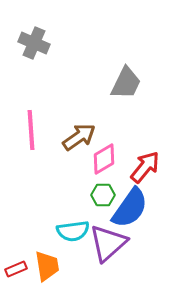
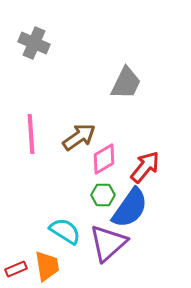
pink line: moved 4 px down
cyan semicircle: moved 8 px left; rotated 140 degrees counterclockwise
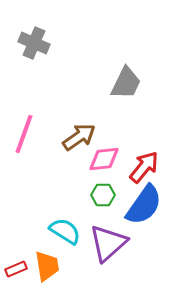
pink line: moved 7 px left; rotated 24 degrees clockwise
pink diamond: rotated 24 degrees clockwise
red arrow: moved 1 px left
blue semicircle: moved 14 px right, 3 px up
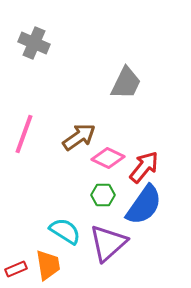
pink diamond: moved 4 px right, 1 px up; rotated 32 degrees clockwise
orange trapezoid: moved 1 px right, 1 px up
